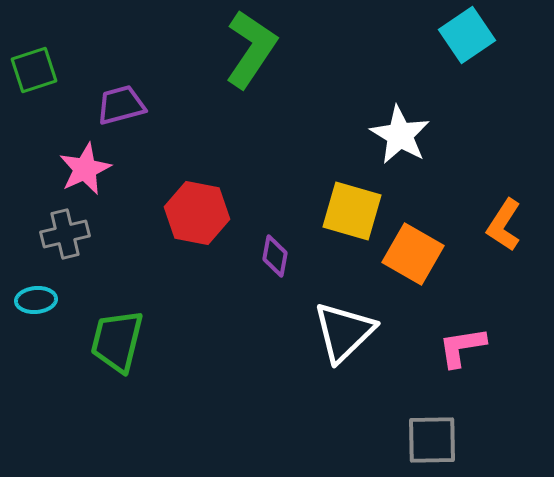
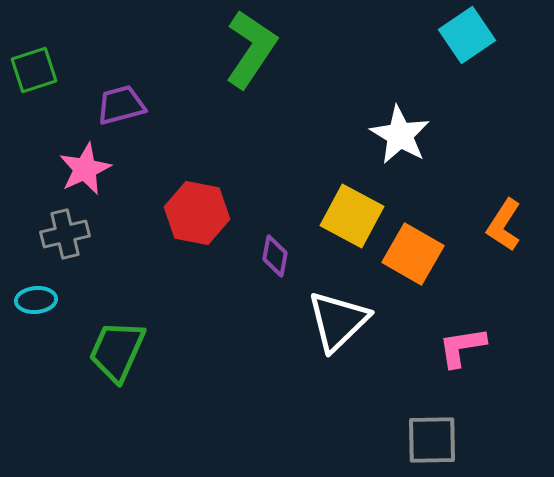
yellow square: moved 5 px down; rotated 12 degrees clockwise
white triangle: moved 6 px left, 11 px up
green trapezoid: moved 10 px down; rotated 10 degrees clockwise
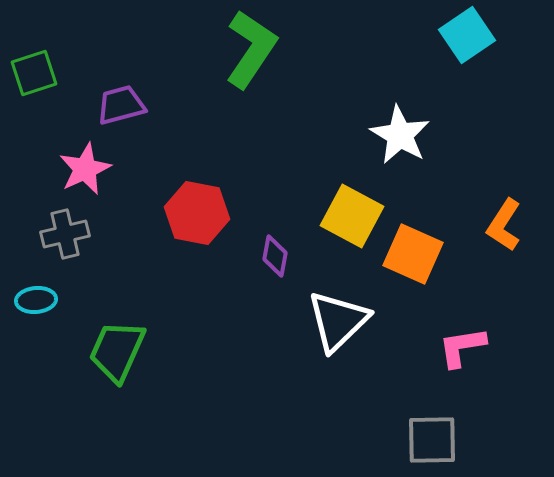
green square: moved 3 px down
orange square: rotated 6 degrees counterclockwise
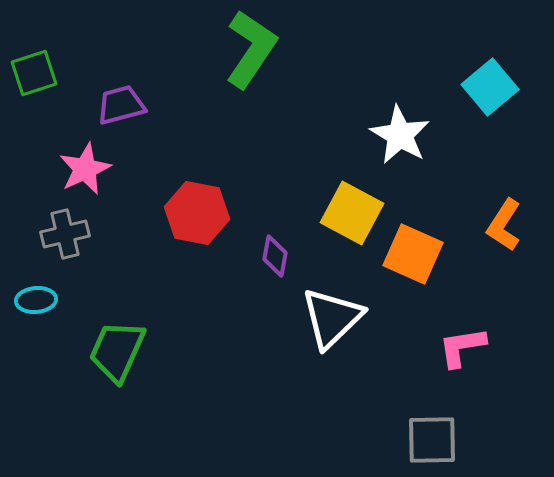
cyan square: moved 23 px right, 52 px down; rotated 6 degrees counterclockwise
yellow square: moved 3 px up
white triangle: moved 6 px left, 3 px up
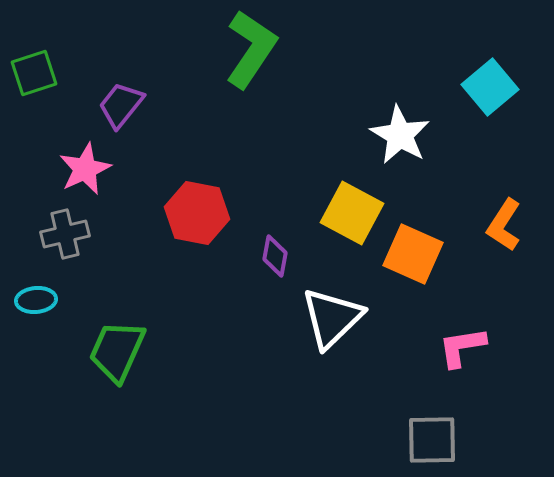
purple trapezoid: rotated 36 degrees counterclockwise
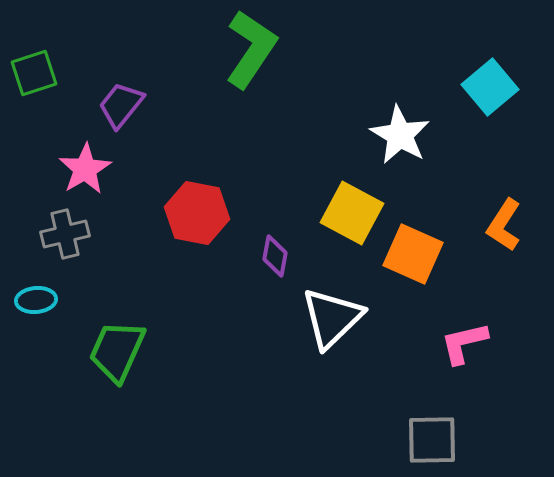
pink star: rotated 6 degrees counterclockwise
pink L-shape: moved 2 px right, 4 px up; rotated 4 degrees counterclockwise
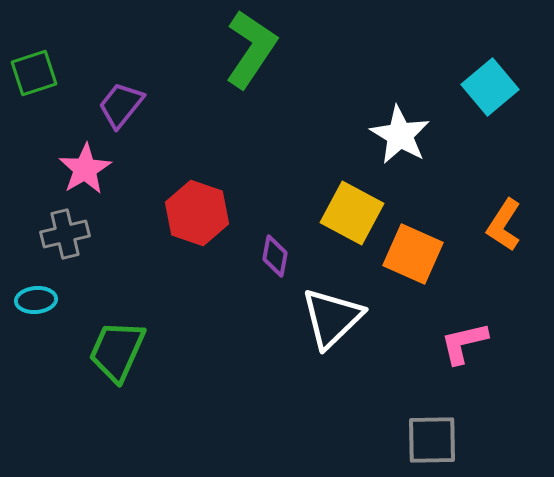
red hexagon: rotated 8 degrees clockwise
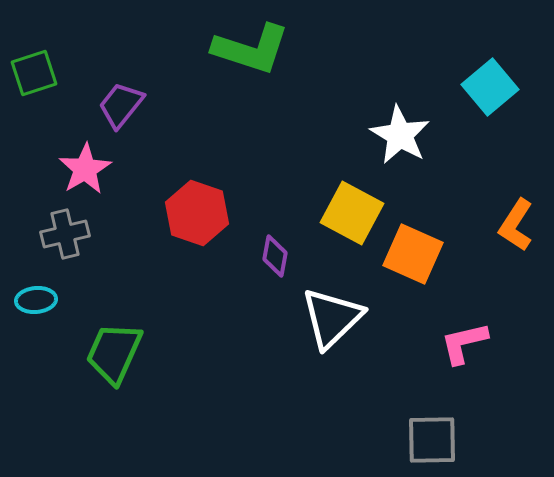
green L-shape: rotated 74 degrees clockwise
orange L-shape: moved 12 px right
green trapezoid: moved 3 px left, 2 px down
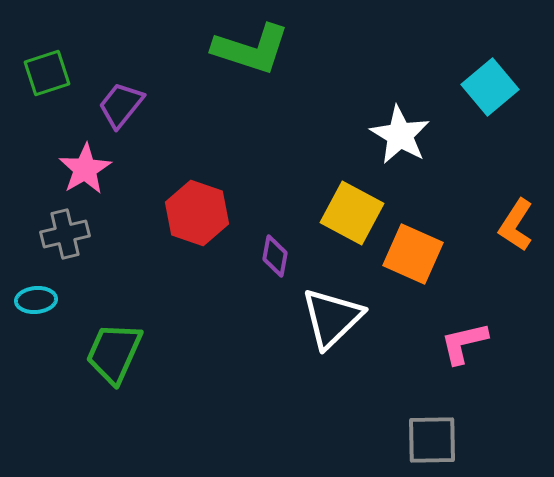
green square: moved 13 px right
